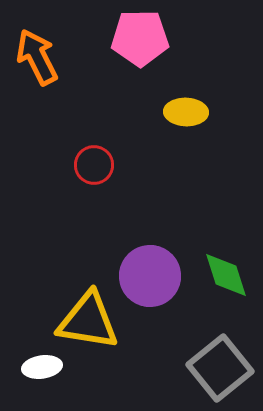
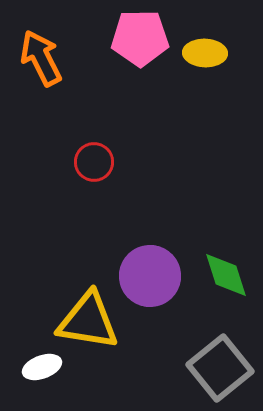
orange arrow: moved 4 px right, 1 px down
yellow ellipse: moved 19 px right, 59 px up
red circle: moved 3 px up
white ellipse: rotated 12 degrees counterclockwise
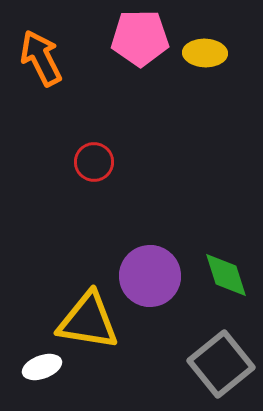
gray square: moved 1 px right, 4 px up
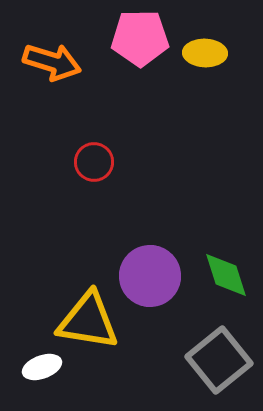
orange arrow: moved 11 px right, 4 px down; rotated 134 degrees clockwise
gray square: moved 2 px left, 4 px up
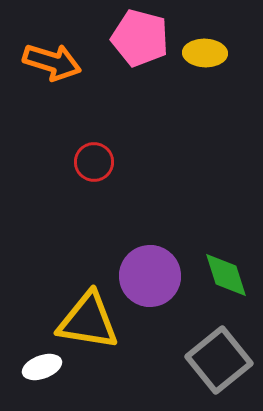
pink pentagon: rotated 16 degrees clockwise
